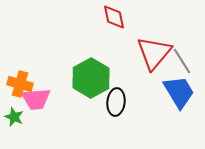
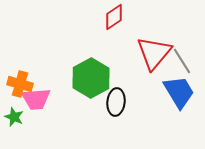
red diamond: rotated 68 degrees clockwise
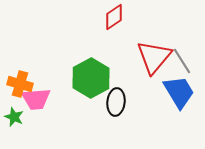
red triangle: moved 4 px down
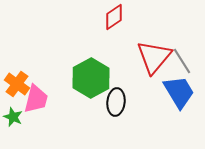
orange cross: moved 3 px left; rotated 20 degrees clockwise
pink trapezoid: rotated 72 degrees counterclockwise
green star: moved 1 px left
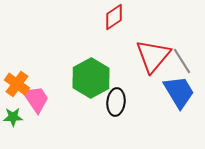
red triangle: moved 1 px left, 1 px up
pink trapezoid: rotated 48 degrees counterclockwise
green star: rotated 24 degrees counterclockwise
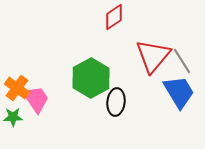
orange cross: moved 4 px down
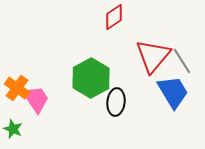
blue trapezoid: moved 6 px left
green star: moved 12 px down; rotated 24 degrees clockwise
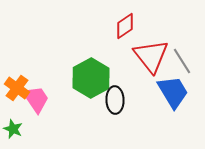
red diamond: moved 11 px right, 9 px down
red triangle: moved 2 px left; rotated 18 degrees counterclockwise
black ellipse: moved 1 px left, 2 px up; rotated 8 degrees counterclockwise
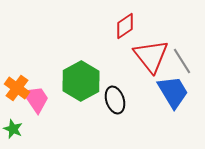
green hexagon: moved 10 px left, 3 px down
black ellipse: rotated 16 degrees counterclockwise
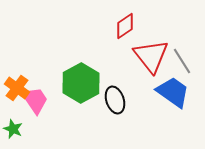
green hexagon: moved 2 px down
blue trapezoid: rotated 24 degrees counterclockwise
pink trapezoid: moved 1 px left, 1 px down
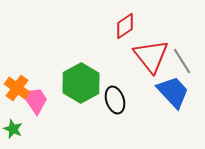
blue trapezoid: rotated 12 degrees clockwise
